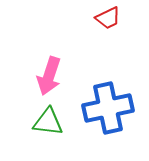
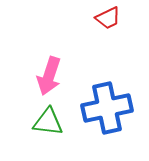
blue cross: moved 1 px left
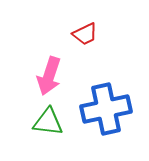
red trapezoid: moved 23 px left, 16 px down
blue cross: moved 1 px left, 1 px down
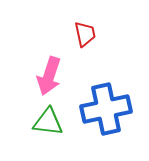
red trapezoid: rotated 76 degrees counterclockwise
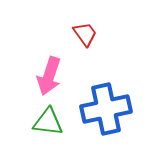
red trapezoid: rotated 24 degrees counterclockwise
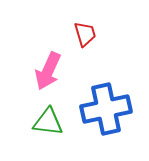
red trapezoid: rotated 20 degrees clockwise
pink arrow: moved 1 px left, 5 px up; rotated 6 degrees clockwise
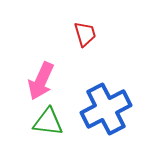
pink arrow: moved 7 px left, 10 px down
blue cross: rotated 15 degrees counterclockwise
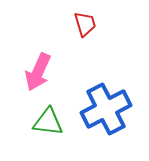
red trapezoid: moved 10 px up
pink arrow: moved 3 px left, 9 px up
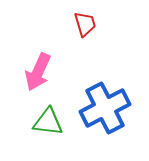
blue cross: moved 1 px left, 1 px up
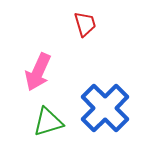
blue cross: rotated 18 degrees counterclockwise
green triangle: rotated 24 degrees counterclockwise
